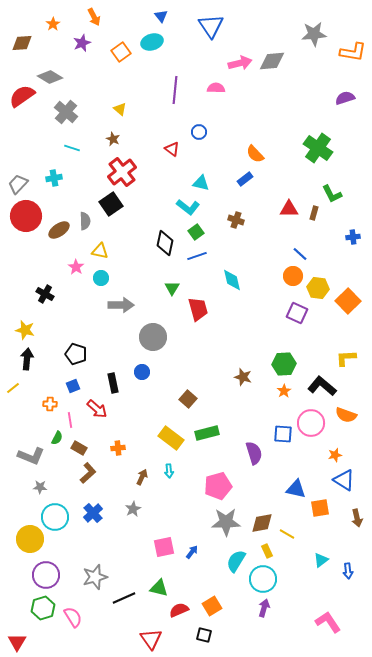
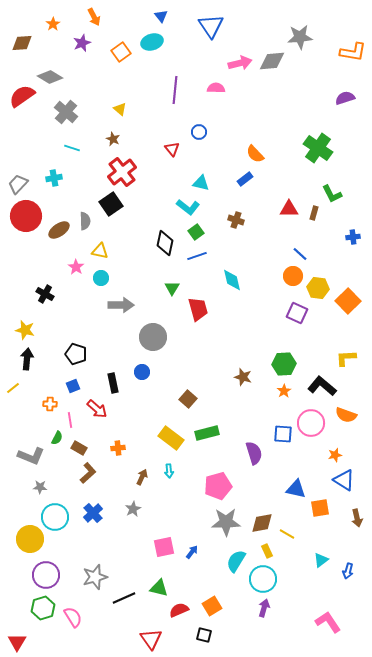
gray star at (314, 34): moved 14 px left, 3 px down
red triangle at (172, 149): rotated 14 degrees clockwise
blue arrow at (348, 571): rotated 21 degrees clockwise
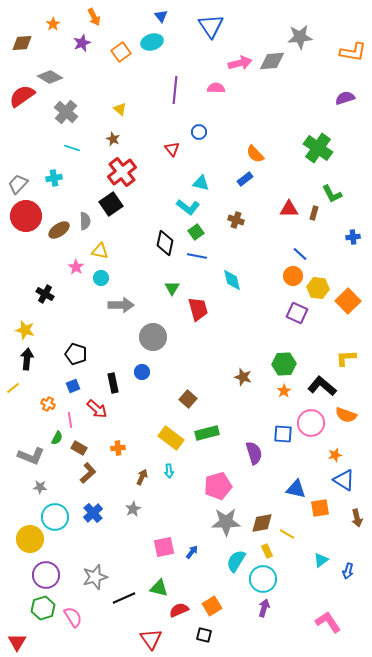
blue line at (197, 256): rotated 30 degrees clockwise
orange cross at (50, 404): moved 2 px left; rotated 24 degrees clockwise
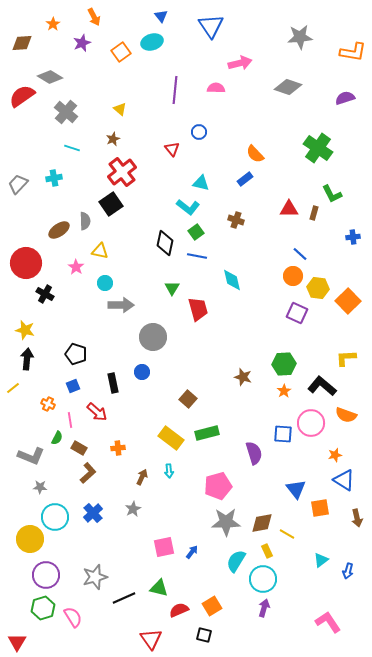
gray diamond at (272, 61): moved 16 px right, 26 px down; rotated 24 degrees clockwise
brown star at (113, 139): rotated 24 degrees clockwise
red circle at (26, 216): moved 47 px down
cyan circle at (101, 278): moved 4 px right, 5 px down
red arrow at (97, 409): moved 3 px down
blue triangle at (296, 489): rotated 40 degrees clockwise
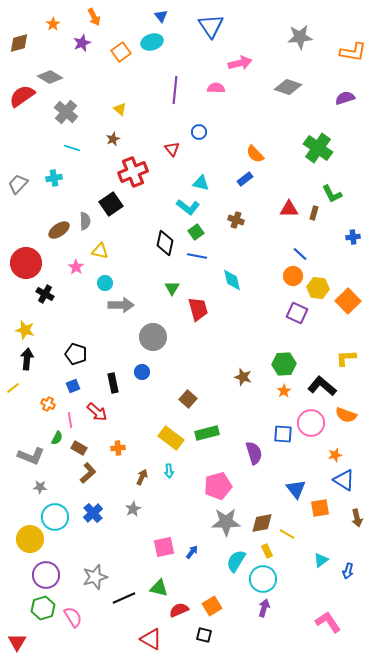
brown diamond at (22, 43): moved 3 px left; rotated 10 degrees counterclockwise
red cross at (122, 172): moved 11 px right; rotated 16 degrees clockwise
red triangle at (151, 639): rotated 25 degrees counterclockwise
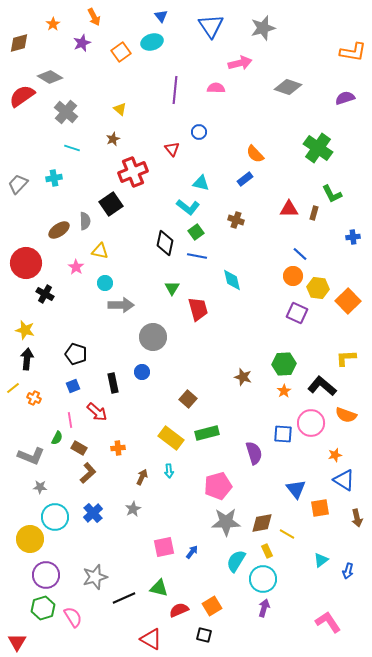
gray star at (300, 37): moved 37 px left, 9 px up; rotated 10 degrees counterclockwise
orange cross at (48, 404): moved 14 px left, 6 px up
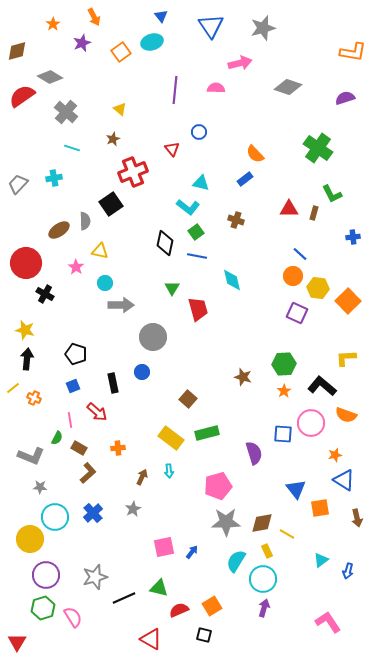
brown diamond at (19, 43): moved 2 px left, 8 px down
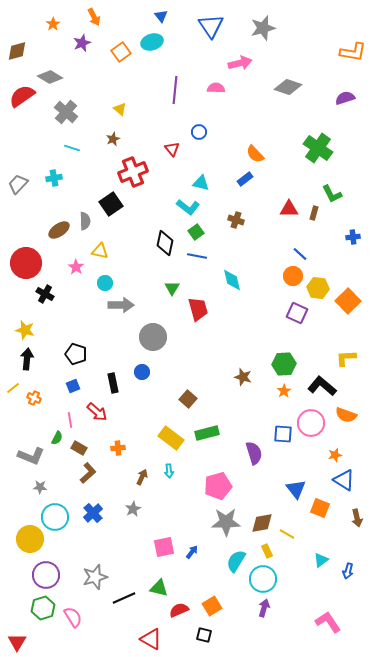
orange square at (320, 508): rotated 30 degrees clockwise
